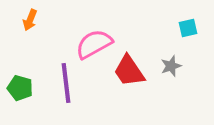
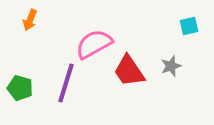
cyan square: moved 1 px right, 2 px up
purple line: rotated 24 degrees clockwise
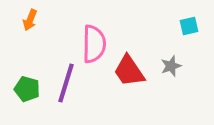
pink semicircle: rotated 120 degrees clockwise
green pentagon: moved 7 px right, 1 px down
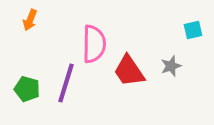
cyan square: moved 4 px right, 4 px down
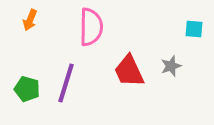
cyan square: moved 1 px right, 1 px up; rotated 18 degrees clockwise
pink semicircle: moved 3 px left, 17 px up
red trapezoid: rotated 9 degrees clockwise
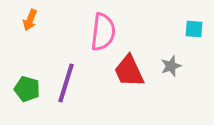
pink semicircle: moved 12 px right, 5 px down; rotated 6 degrees clockwise
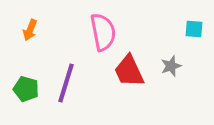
orange arrow: moved 10 px down
pink semicircle: rotated 18 degrees counterclockwise
green pentagon: moved 1 px left
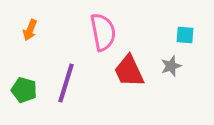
cyan square: moved 9 px left, 6 px down
green pentagon: moved 2 px left, 1 px down
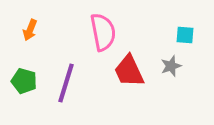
green pentagon: moved 9 px up
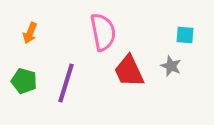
orange arrow: moved 3 px down
gray star: rotated 30 degrees counterclockwise
